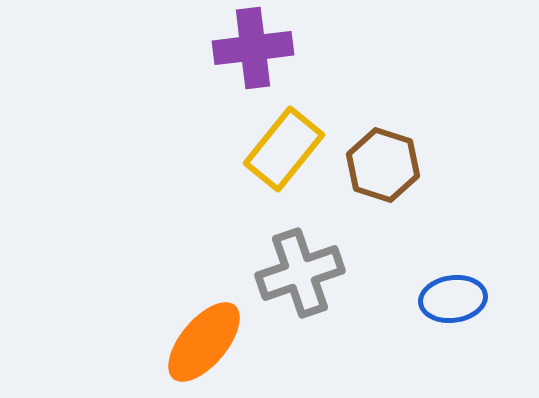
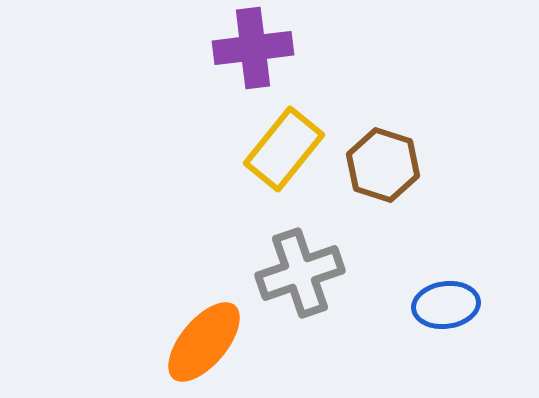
blue ellipse: moved 7 px left, 6 px down
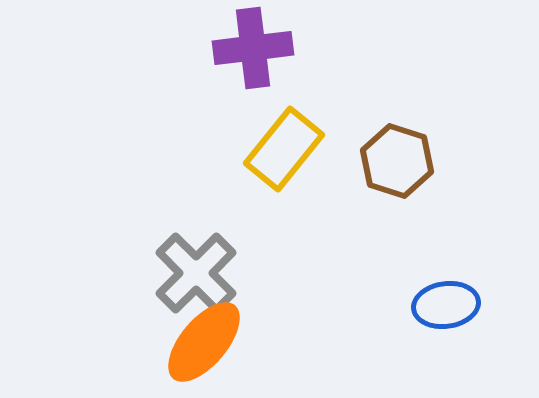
brown hexagon: moved 14 px right, 4 px up
gray cross: moved 104 px left; rotated 26 degrees counterclockwise
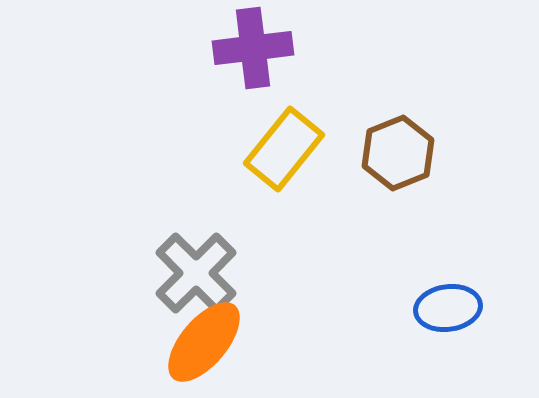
brown hexagon: moved 1 px right, 8 px up; rotated 20 degrees clockwise
blue ellipse: moved 2 px right, 3 px down
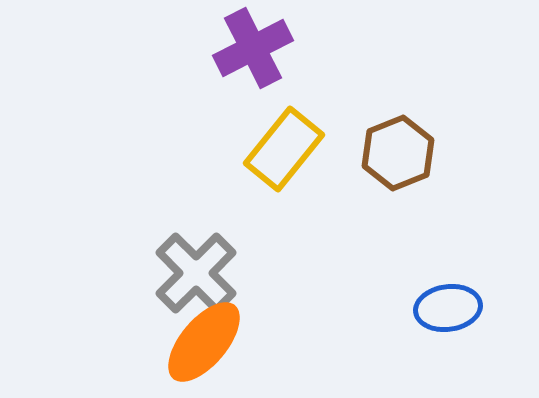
purple cross: rotated 20 degrees counterclockwise
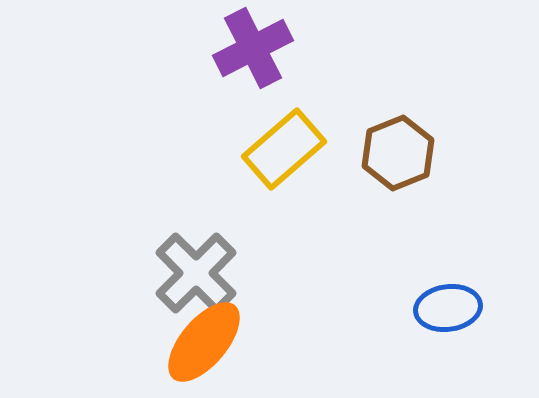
yellow rectangle: rotated 10 degrees clockwise
